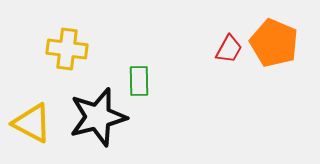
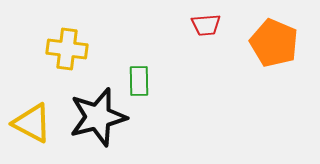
red trapezoid: moved 23 px left, 24 px up; rotated 56 degrees clockwise
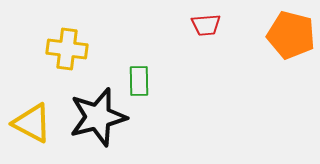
orange pentagon: moved 17 px right, 8 px up; rotated 9 degrees counterclockwise
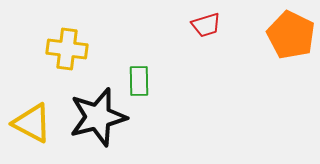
red trapezoid: rotated 12 degrees counterclockwise
orange pentagon: rotated 12 degrees clockwise
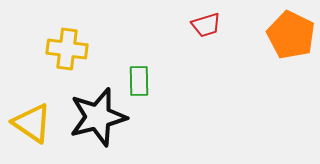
yellow triangle: rotated 6 degrees clockwise
